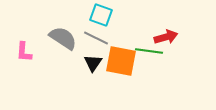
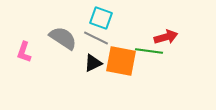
cyan square: moved 3 px down
pink L-shape: rotated 15 degrees clockwise
black triangle: rotated 30 degrees clockwise
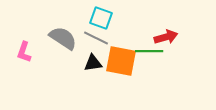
green line: rotated 8 degrees counterclockwise
black triangle: rotated 18 degrees clockwise
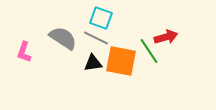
green line: rotated 56 degrees clockwise
